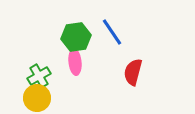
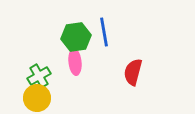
blue line: moved 8 px left; rotated 24 degrees clockwise
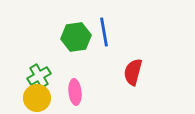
pink ellipse: moved 30 px down
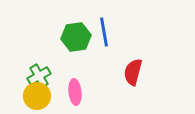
yellow circle: moved 2 px up
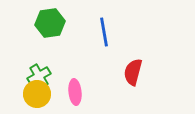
green hexagon: moved 26 px left, 14 px up
yellow circle: moved 2 px up
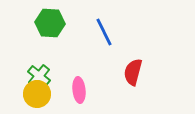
green hexagon: rotated 12 degrees clockwise
blue line: rotated 16 degrees counterclockwise
green cross: rotated 20 degrees counterclockwise
pink ellipse: moved 4 px right, 2 px up
